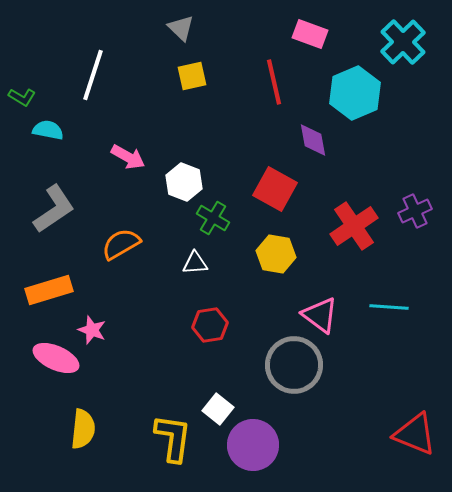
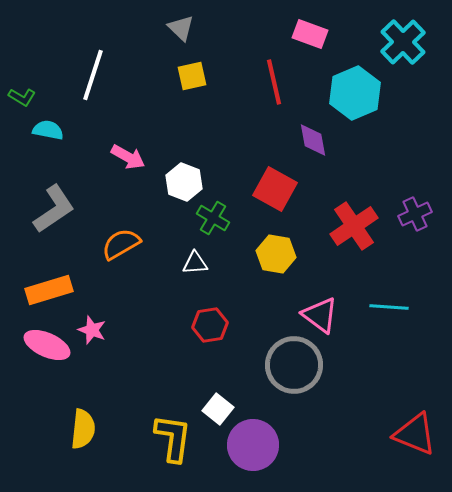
purple cross: moved 3 px down
pink ellipse: moved 9 px left, 13 px up
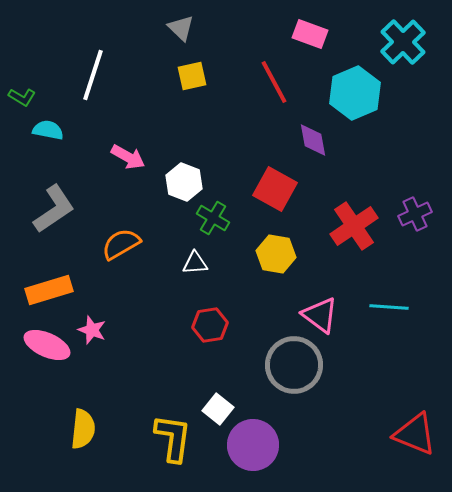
red line: rotated 15 degrees counterclockwise
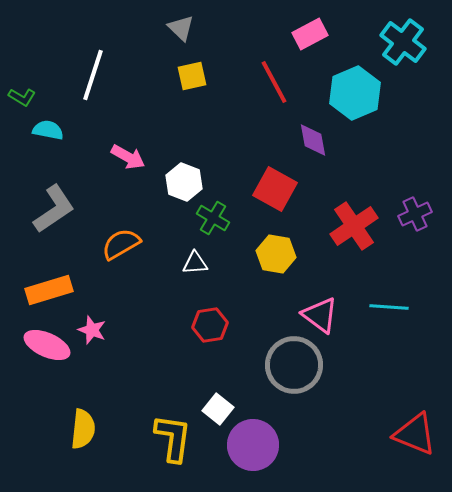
pink rectangle: rotated 48 degrees counterclockwise
cyan cross: rotated 9 degrees counterclockwise
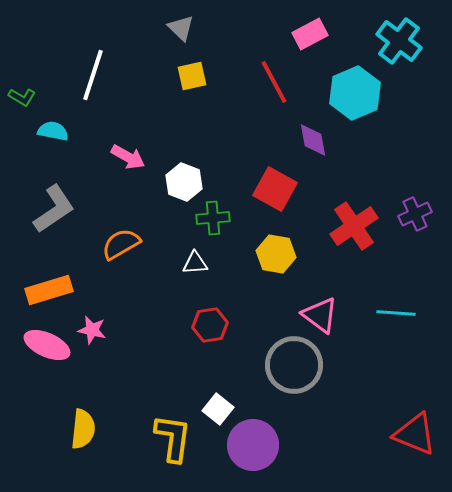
cyan cross: moved 4 px left, 1 px up
cyan semicircle: moved 5 px right, 1 px down
green cross: rotated 36 degrees counterclockwise
cyan line: moved 7 px right, 6 px down
pink star: rotated 8 degrees counterclockwise
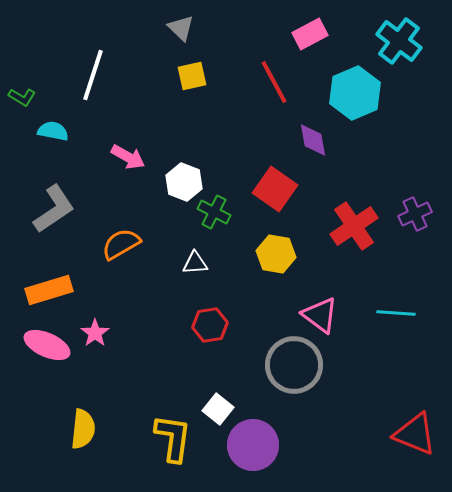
red square: rotated 6 degrees clockwise
green cross: moved 1 px right, 6 px up; rotated 32 degrees clockwise
pink star: moved 3 px right, 3 px down; rotated 24 degrees clockwise
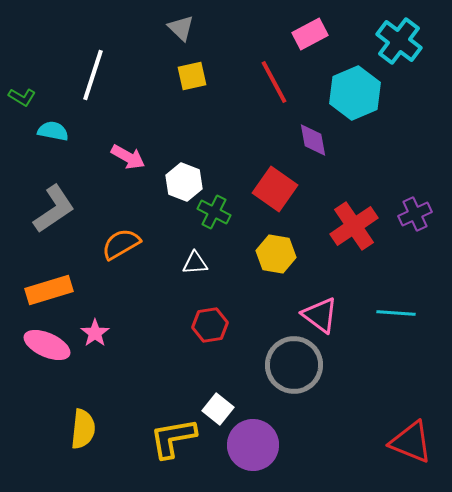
red triangle: moved 4 px left, 8 px down
yellow L-shape: rotated 108 degrees counterclockwise
